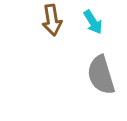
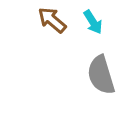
brown arrow: rotated 140 degrees clockwise
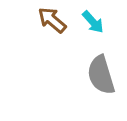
cyan arrow: rotated 10 degrees counterclockwise
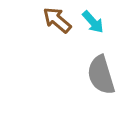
brown arrow: moved 5 px right
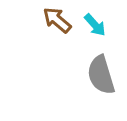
cyan arrow: moved 2 px right, 3 px down
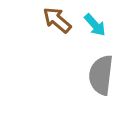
gray semicircle: rotated 24 degrees clockwise
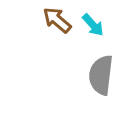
cyan arrow: moved 2 px left
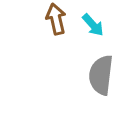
brown arrow: moved 1 px left, 1 px up; rotated 36 degrees clockwise
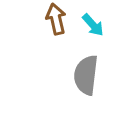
gray semicircle: moved 15 px left
